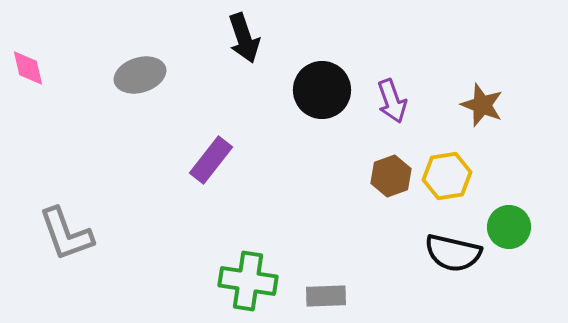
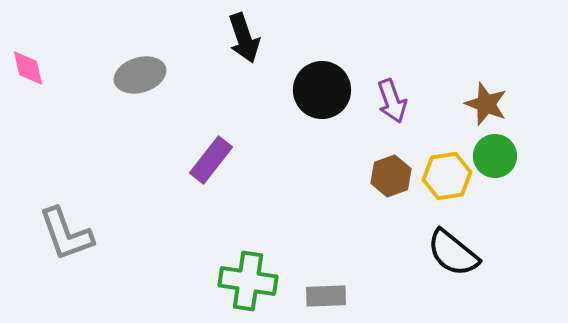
brown star: moved 4 px right, 1 px up
green circle: moved 14 px left, 71 px up
black semicircle: rotated 26 degrees clockwise
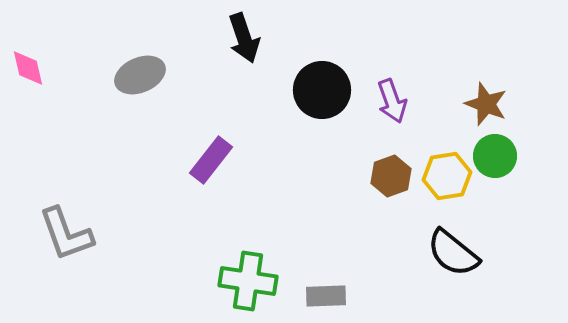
gray ellipse: rotated 6 degrees counterclockwise
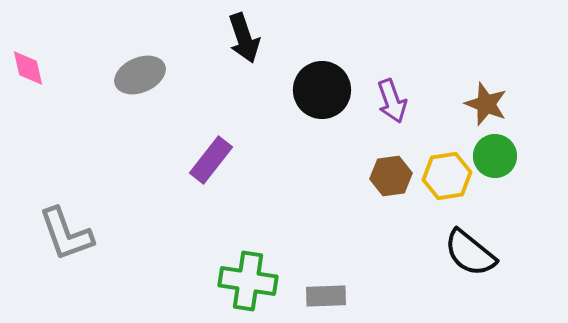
brown hexagon: rotated 12 degrees clockwise
black semicircle: moved 17 px right
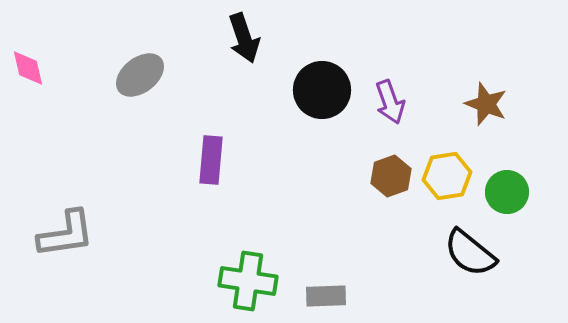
gray ellipse: rotated 15 degrees counterclockwise
purple arrow: moved 2 px left, 1 px down
green circle: moved 12 px right, 36 px down
purple rectangle: rotated 33 degrees counterclockwise
brown hexagon: rotated 12 degrees counterclockwise
gray L-shape: rotated 78 degrees counterclockwise
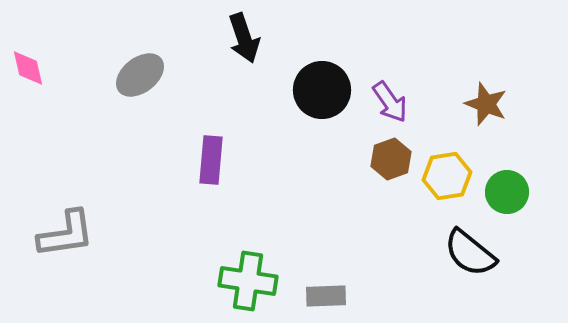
purple arrow: rotated 15 degrees counterclockwise
brown hexagon: moved 17 px up
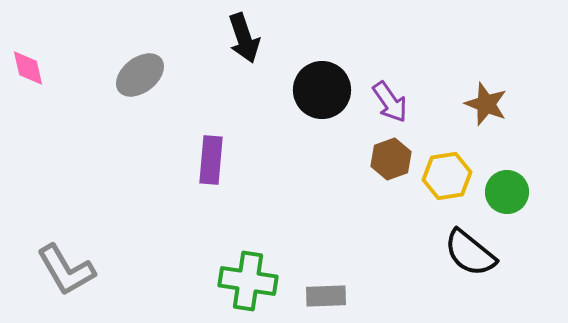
gray L-shape: moved 36 px down; rotated 68 degrees clockwise
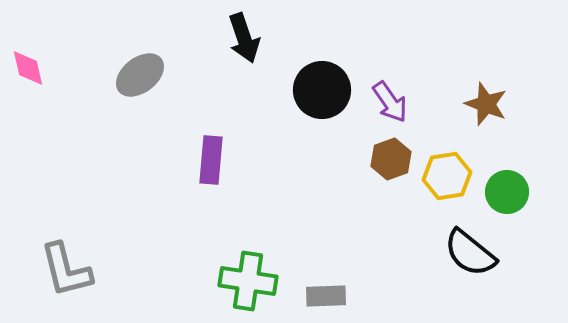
gray L-shape: rotated 16 degrees clockwise
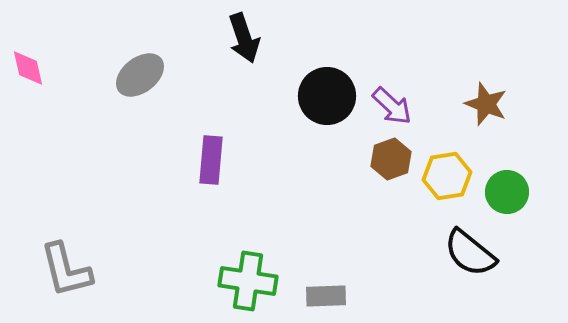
black circle: moved 5 px right, 6 px down
purple arrow: moved 2 px right, 4 px down; rotated 12 degrees counterclockwise
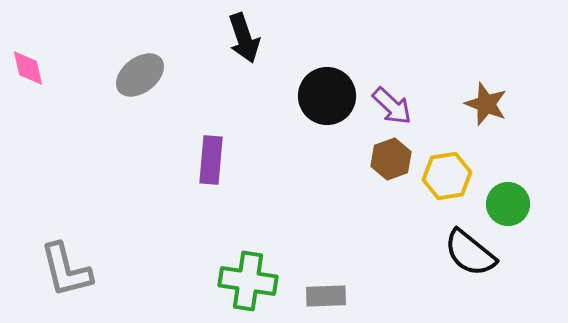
green circle: moved 1 px right, 12 px down
